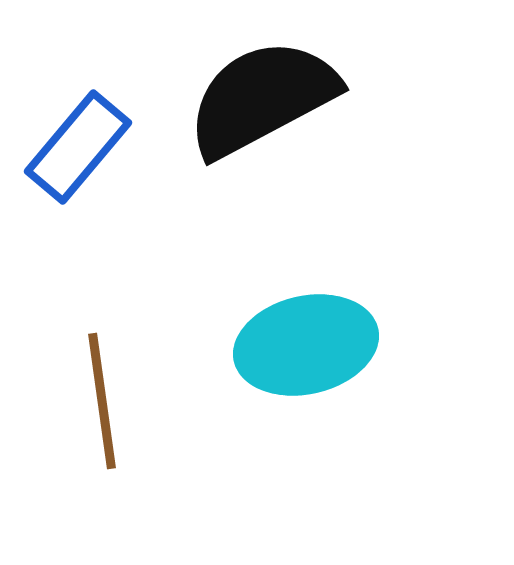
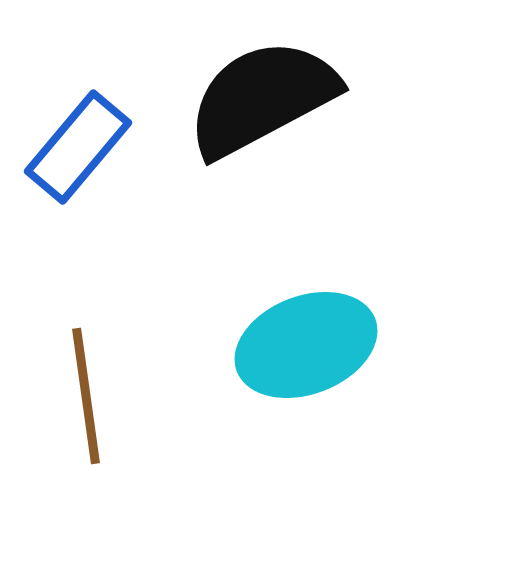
cyan ellipse: rotated 8 degrees counterclockwise
brown line: moved 16 px left, 5 px up
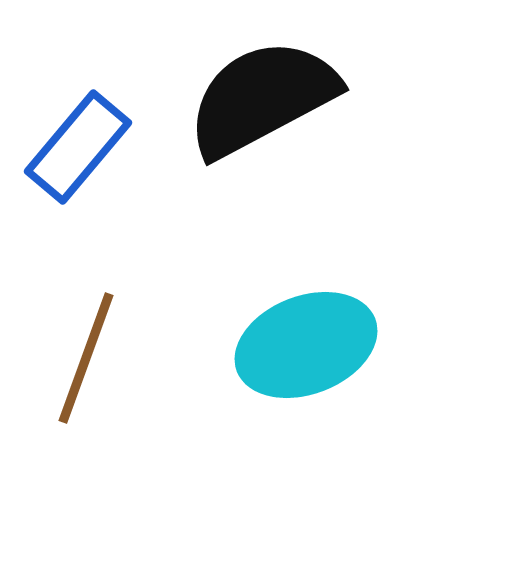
brown line: moved 38 px up; rotated 28 degrees clockwise
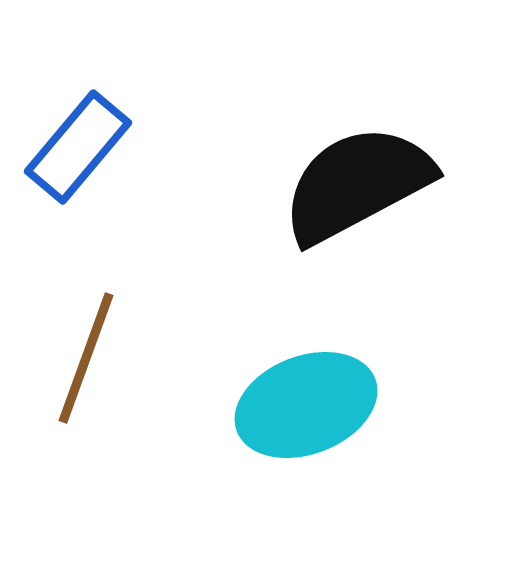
black semicircle: moved 95 px right, 86 px down
cyan ellipse: moved 60 px down
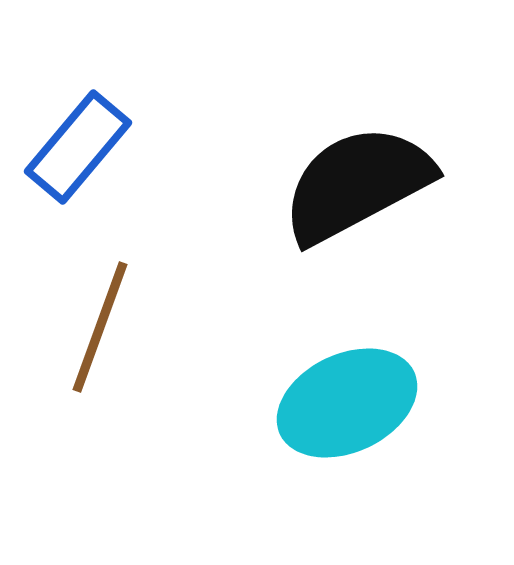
brown line: moved 14 px right, 31 px up
cyan ellipse: moved 41 px right, 2 px up; rotated 4 degrees counterclockwise
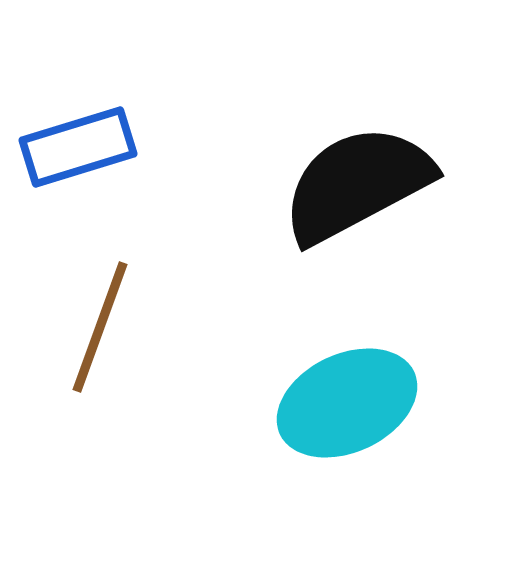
blue rectangle: rotated 33 degrees clockwise
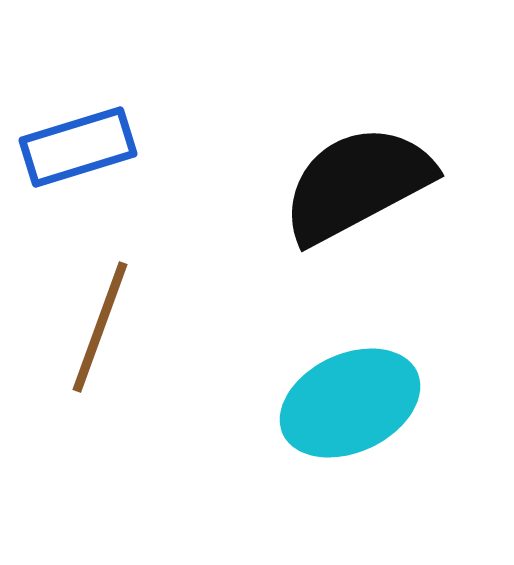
cyan ellipse: moved 3 px right
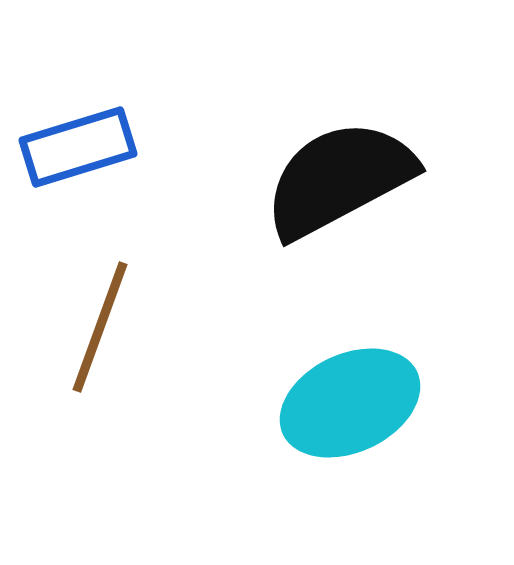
black semicircle: moved 18 px left, 5 px up
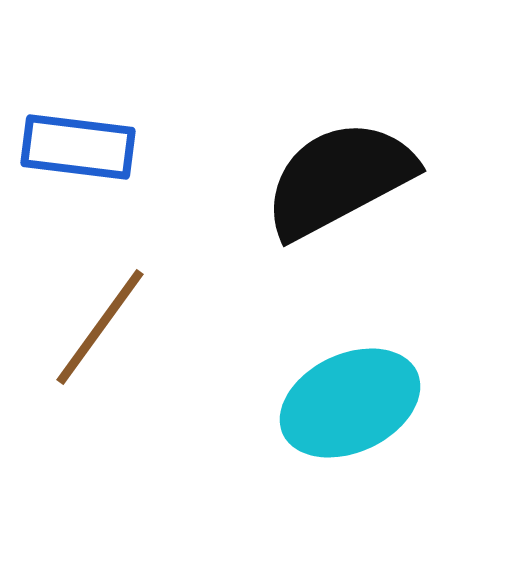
blue rectangle: rotated 24 degrees clockwise
brown line: rotated 16 degrees clockwise
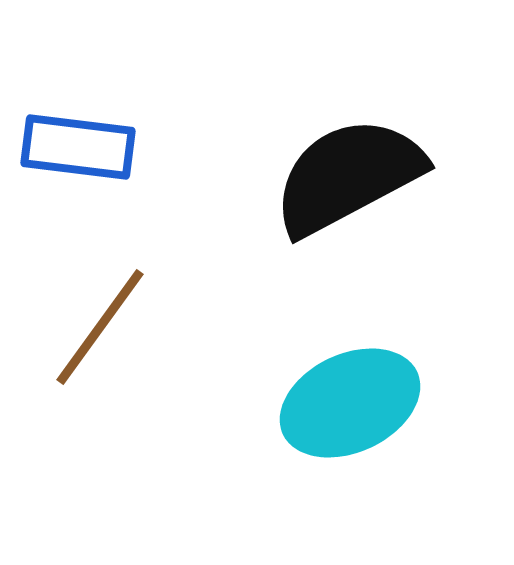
black semicircle: moved 9 px right, 3 px up
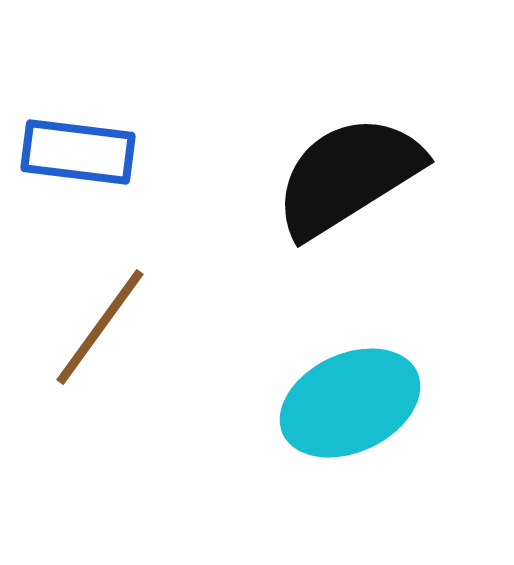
blue rectangle: moved 5 px down
black semicircle: rotated 4 degrees counterclockwise
